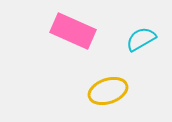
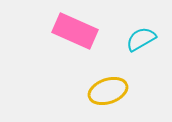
pink rectangle: moved 2 px right
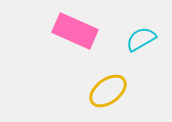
yellow ellipse: rotated 18 degrees counterclockwise
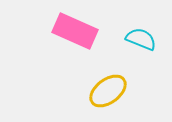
cyan semicircle: rotated 52 degrees clockwise
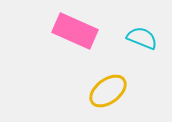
cyan semicircle: moved 1 px right, 1 px up
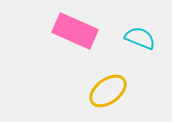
cyan semicircle: moved 2 px left
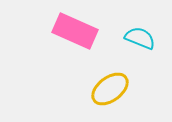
yellow ellipse: moved 2 px right, 2 px up
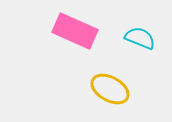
yellow ellipse: rotated 66 degrees clockwise
